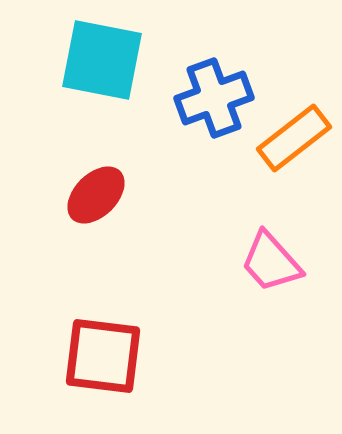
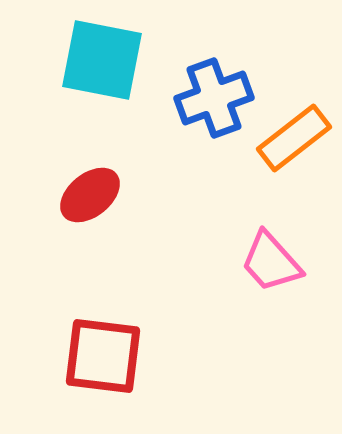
red ellipse: moved 6 px left; rotated 6 degrees clockwise
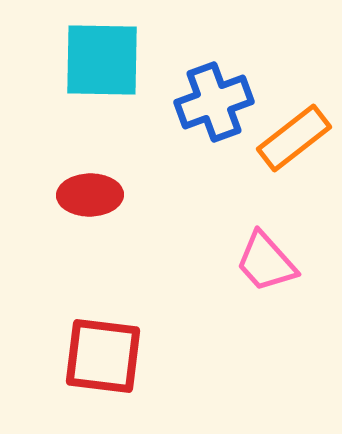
cyan square: rotated 10 degrees counterclockwise
blue cross: moved 4 px down
red ellipse: rotated 38 degrees clockwise
pink trapezoid: moved 5 px left
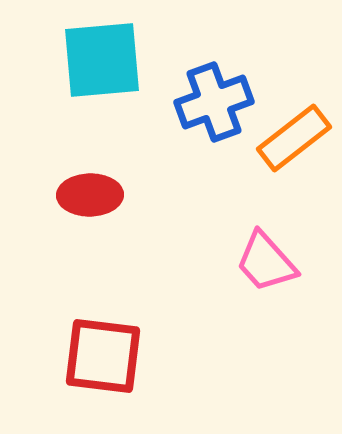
cyan square: rotated 6 degrees counterclockwise
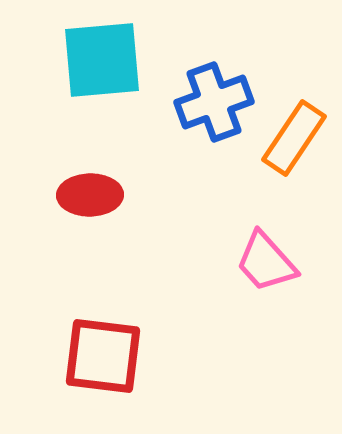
orange rectangle: rotated 18 degrees counterclockwise
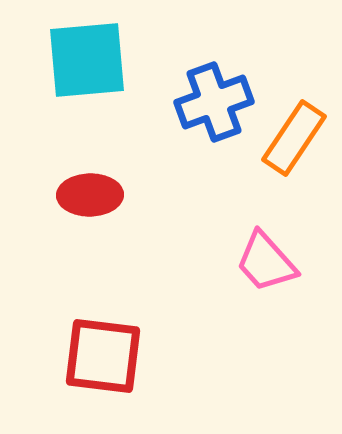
cyan square: moved 15 px left
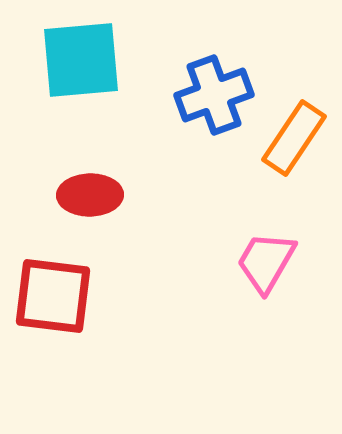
cyan square: moved 6 px left
blue cross: moved 7 px up
pink trapezoid: rotated 72 degrees clockwise
red square: moved 50 px left, 60 px up
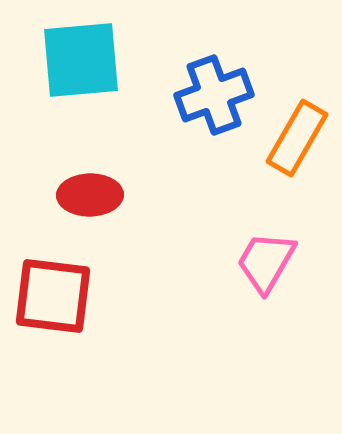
orange rectangle: moved 3 px right; rotated 4 degrees counterclockwise
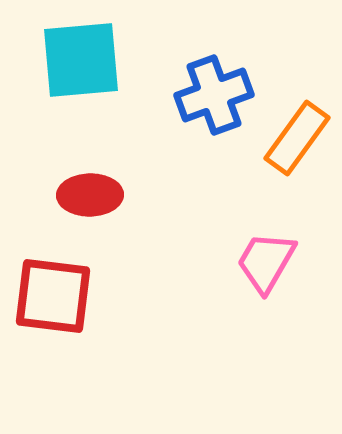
orange rectangle: rotated 6 degrees clockwise
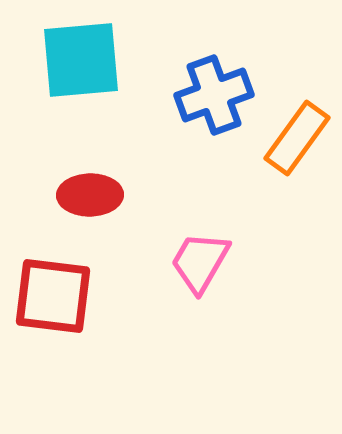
pink trapezoid: moved 66 px left
